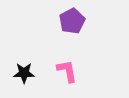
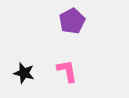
black star: rotated 15 degrees clockwise
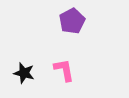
pink L-shape: moved 3 px left, 1 px up
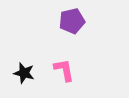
purple pentagon: rotated 15 degrees clockwise
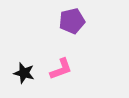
pink L-shape: moved 3 px left, 1 px up; rotated 80 degrees clockwise
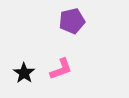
black star: rotated 20 degrees clockwise
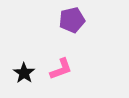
purple pentagon: moved 1 px up
